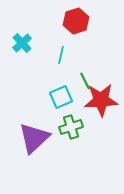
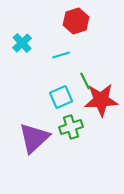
cyan line: rotated 60 degrees clockwise
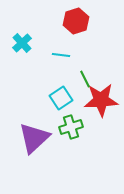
cyan line: rotated 24 degrees clockwise
green line: moved 2 px up
cyan square: moved 1 px down; rotated 10 degrees counterclockwise
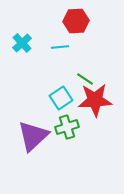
red hexagon: rotated 15 degrees clockwise
cyan line: moved 1 px left, 8 px up; rotated 12 degrees counterclockwise
green line: rotated 30 degrees counterclockwise
red star: moved 6 px left
green cross: moved 4 px left
purple triangle: moved 1 px left, 2 px up
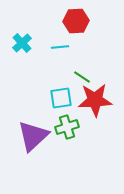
green line: moved 3 px left, 2 px up
cyan square: rotated 25 degrees clockwise
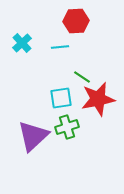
red star: moved 3 px right, 1 px up; rotated 8 degrees counterclockwise
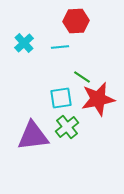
cyan cross: moved 2 px right
green cross: rotated 20 degrees counterclockwise
purple triangle: rotated 36 degrees clockwise
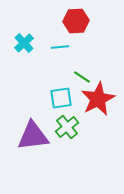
red star: rotated 16 degrees counterclockwise
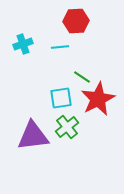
cyan cross: moved 1 px left, 1 px down; rotated 24 degrees clockwise
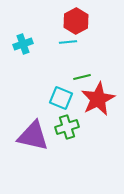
red hexagon: rotated 25 degrees counterclockwise
cyan line: moved 8 px right, 5 px up
green line: rotated 48 degrees counterclockwise
cyan square: rotated 30 degrees clockwise
green cross: rotated 20 degrees clockwise
purple triangle: rotated 20 degrees clockwise
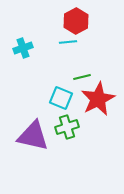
cyan cross: moved 4 px down
